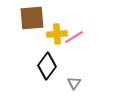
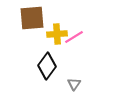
gray triangle: moved 1 px down
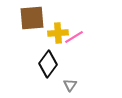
yellow cross: moved 1 px right, 1 px up
black diamond: moved 1 px right, 2 px up
gray triangle: moved 4 px left, 1 px down
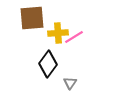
gray triangle: moved 2 px up
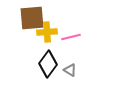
yellow cross: moved 11 px left, 1 px up
pink line: moved 3 px left; rotated 18 degrees clockwise
gray triangle: moved 13 px up; rotated 32 degrees counterclockwise
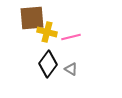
yellow cross: rotated 18 degrees clockwise
gray triangle: moved 1 px right, 1 px up
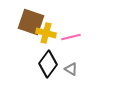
brown square: moved 1 px left, 4 px down; rotated 24 degrees clockwise
yellow cross: moved 1 px left, 1 px down
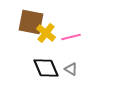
brown square: rotated 8 degrees counterclockwise
yellow cross: rotated 24 degrees clockwise
black diamond: moved 2 px left, 4 px down; rotated 60 degrees counterclockwise
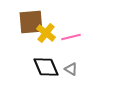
brown square: rotated 16 degrees counterclockwise
black diamond: moved 1 px up
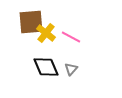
pink line: rotated 42 degrees clockwise
gray triangle: rotated 40 degrees clockwise
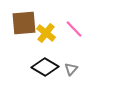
brown square: moved 7 px left, 1 px down
pink line: moved 3 px right, 8 px up; rotated 18 degrees clockwise
black diamond: moved 1 px left; rotated 36 degrees counterclockwise
